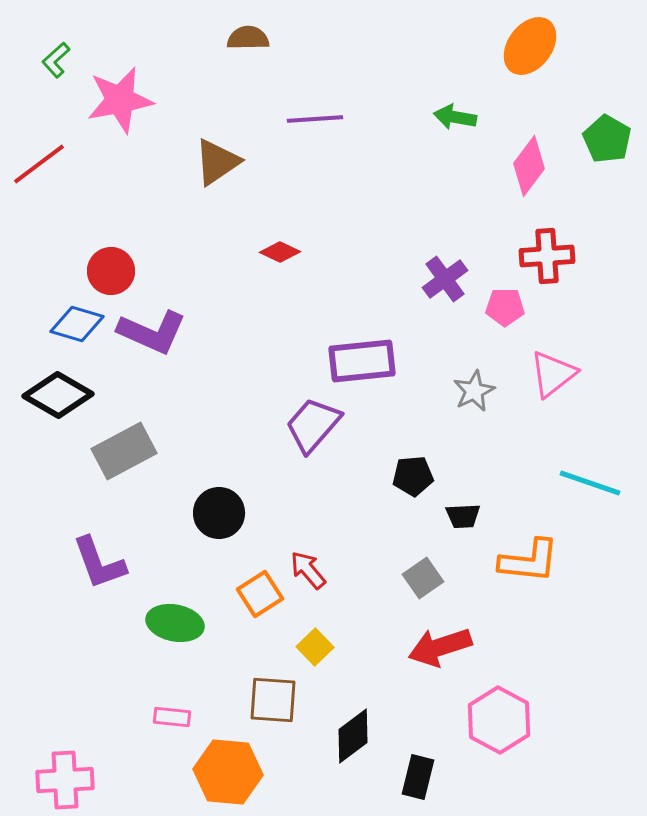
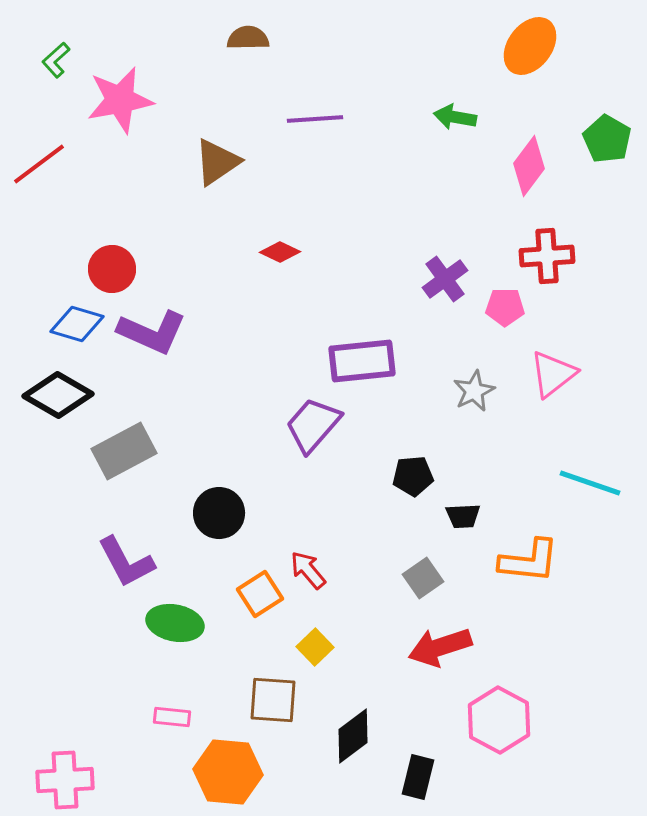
red circle at (111, 271): moved 1 px right, 2 px up
purple L-shape at (99, 563): moved 27 px right, 1 px up; rotated 8 degrees counterclockwise
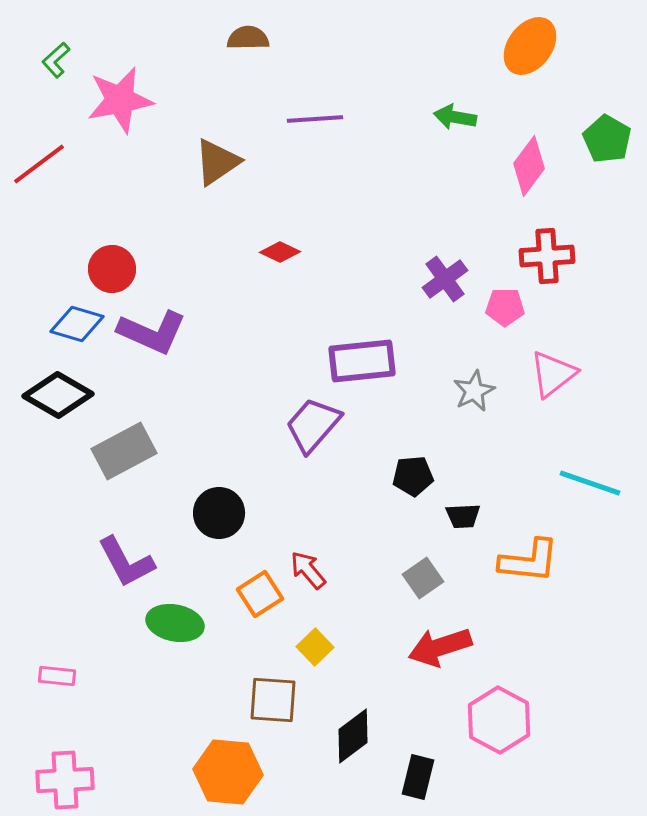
pink rectangle at (172, 717): moved 115 px left, 41 px up
